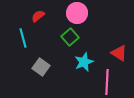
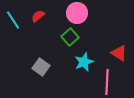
cyan line: moved 10 px left, 18 px up; rotated 18 degrees counterclockwise
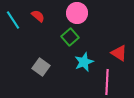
red semicircle: rotated 80 degrees clockwise
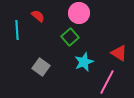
pink circle: moved 2 px right
cyan line: moved 4 px right, 10 px down; rotated 30 degrees clockwise
pink line: rotated 25 degrees clockwise
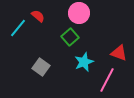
cyan line: moved 1 px right, 2 px up; rotated 42 degrees clockwise
red triangle: rotated 12 degrees counterclockwise
pink line: moved 2 px up
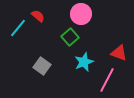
pink circle: moved 2 px right, 1 px down
gray square: moved 1 px right, 1 px up
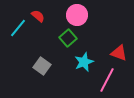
pink circle: moved 4 px left, 1 px down
green square: moved 2 px left, 1 px down
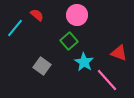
red semicircle: moved 1 px left, 1 px up
cyan line: moved 3 px left
green square: moved 1 px right, 3 px down
cyan star: rotated 18 degrees counterclockwise
pink line: rotated 70 degrees counterclockwise
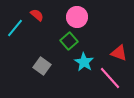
pink circle: moved 2 px down
pink line: moved 3 px right, 2 px up
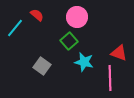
cyan star: rotated 18 degrees counterclockwise
pink line: rotated 40 degrees clockwise
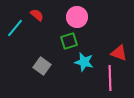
green square: rotated 24 degrees clockwise
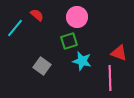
cyan star: moved 2 px left, 1 px up
